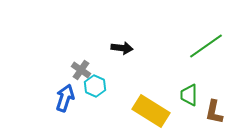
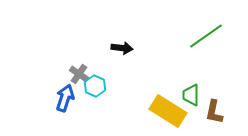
green line: moved 10 px up
gray cross: moved 2 px left, 4 px down
green trapezoid: moved 2 px right
yellow rectangle: moved 17 px right
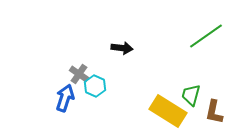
green trapezoid: rotated 15 degrees clockwise
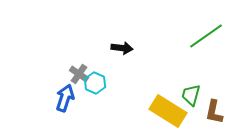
cyan hexagon: moved 3 px up
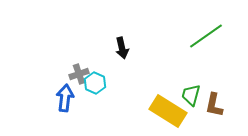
black arrow: rotated 70 degrees clockwise
gray cross: rotated 36 degrees clockwise
blue arrow: rotated 12 degrees counterclockwise
brown L-shape: moved 7 px up
